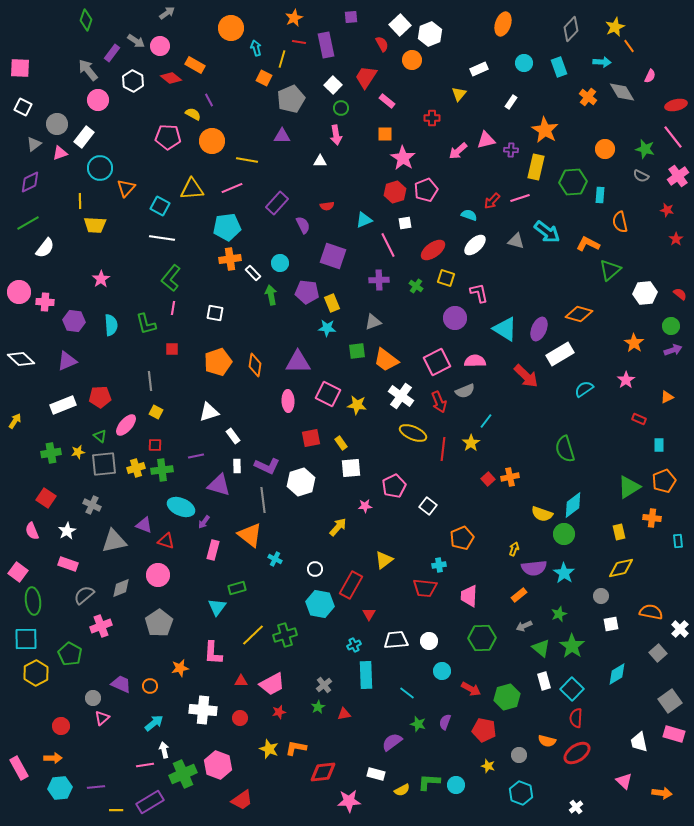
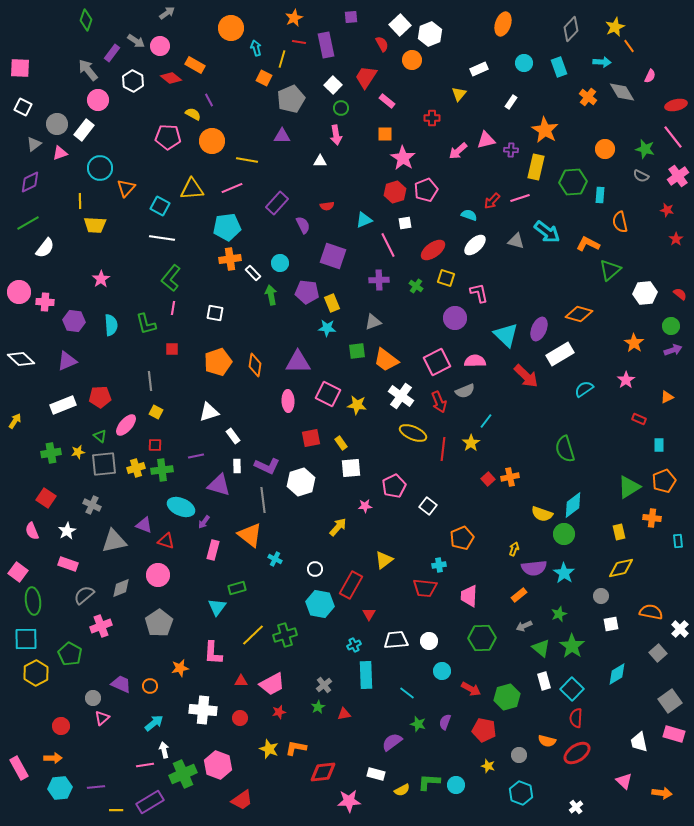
white rectangle at (84, 137): moved 7 px up
cyan triangle at (505, 329): moved 1 px right, 6 px down; rotated 12 degrees clockwise
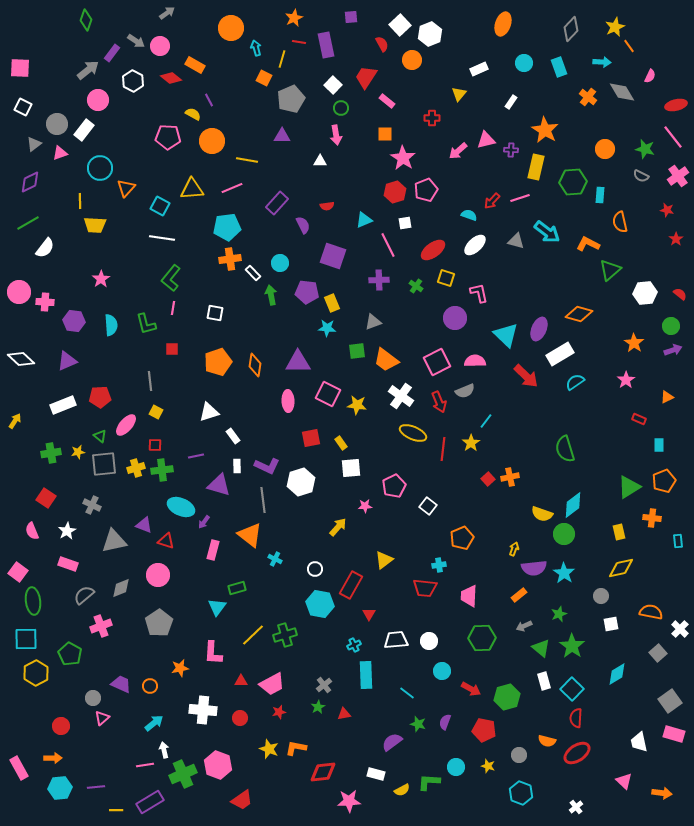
gray arrow at (88, 70): rotated 90 degrees clockwise
cyan semicircle at (584, 389): moved 9 px left, 7 px up
cyan circle at (456, 785): moved 18 px up
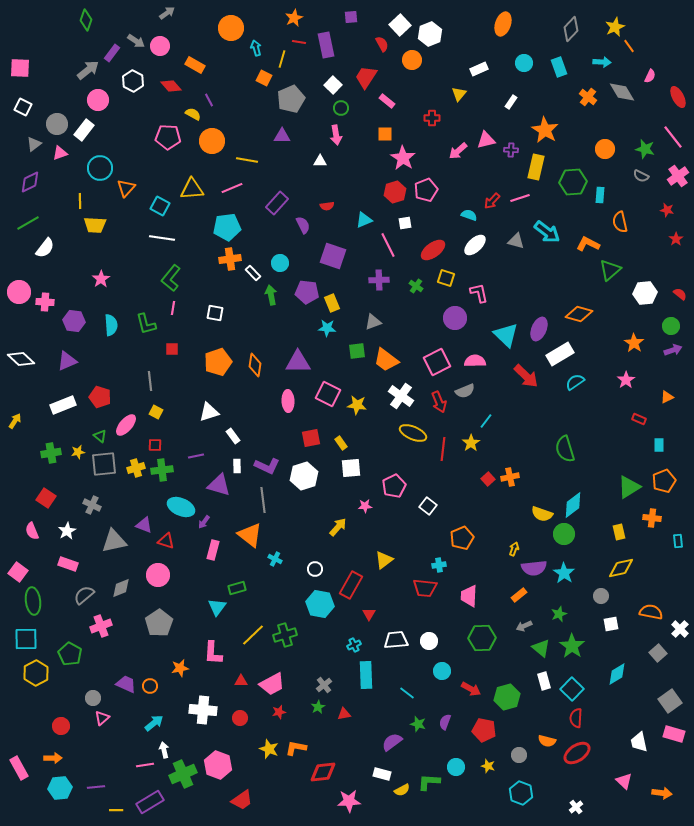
red diamond at (171, 78): moved 8 px down; rotated 10 degrees clockwise
red ellipse at (676, 105): moved 2 px right, 8 px up; rotated 75 degrees clockwise
red pentagon at (100, 397): rotated 20 degrees clockwise
white hexagon at (301, 482): moved 3 px right, 6 px up
purple trapezoid at (121, 684): moved 5 px right
white rectangle at (376, 774): moved 6 px right
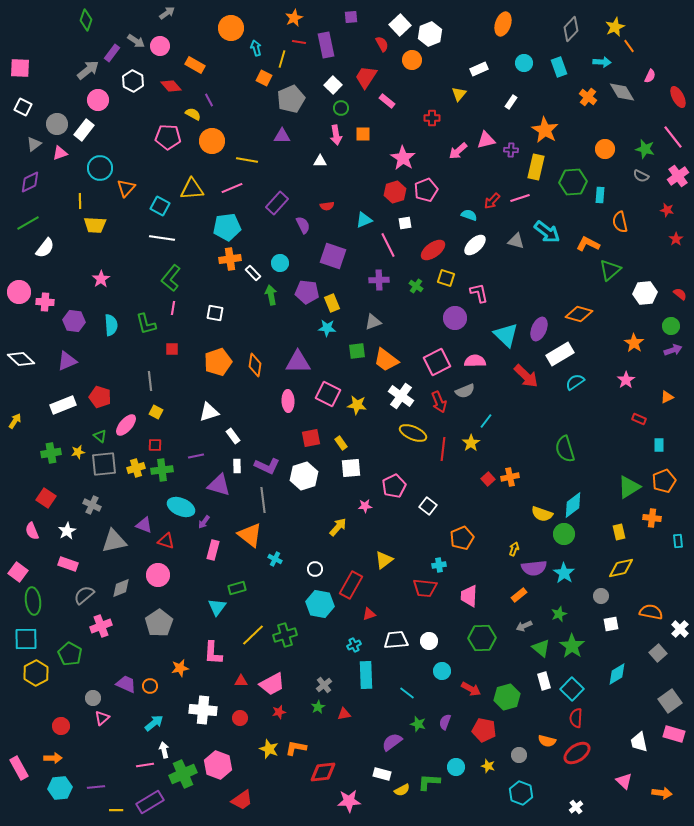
orange square at (385, 134): moved 22 px left
red triangle at (369, 614): rotated 40 degrees clockwise
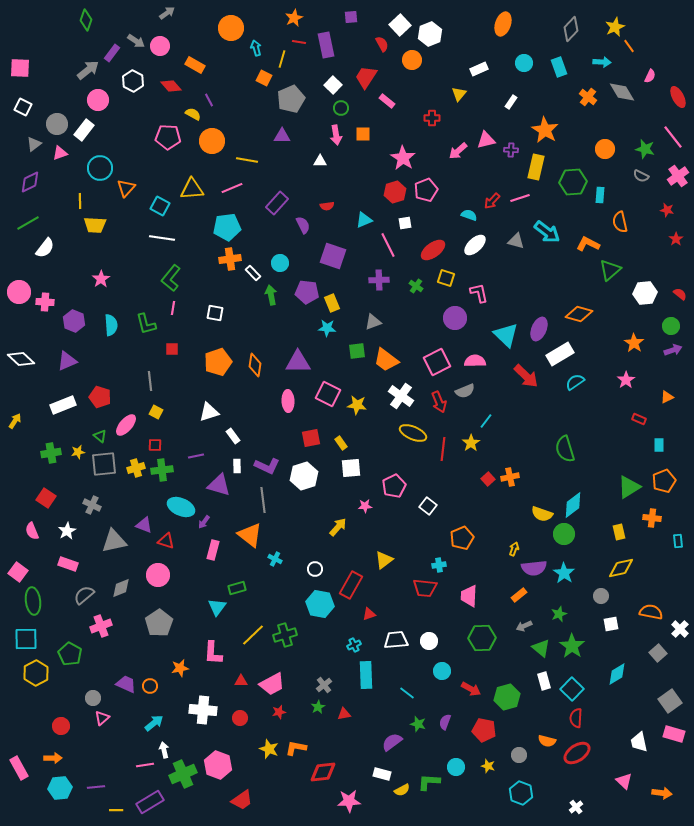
purple hexagon at (74, 321): rotated 15 degrees clockwise
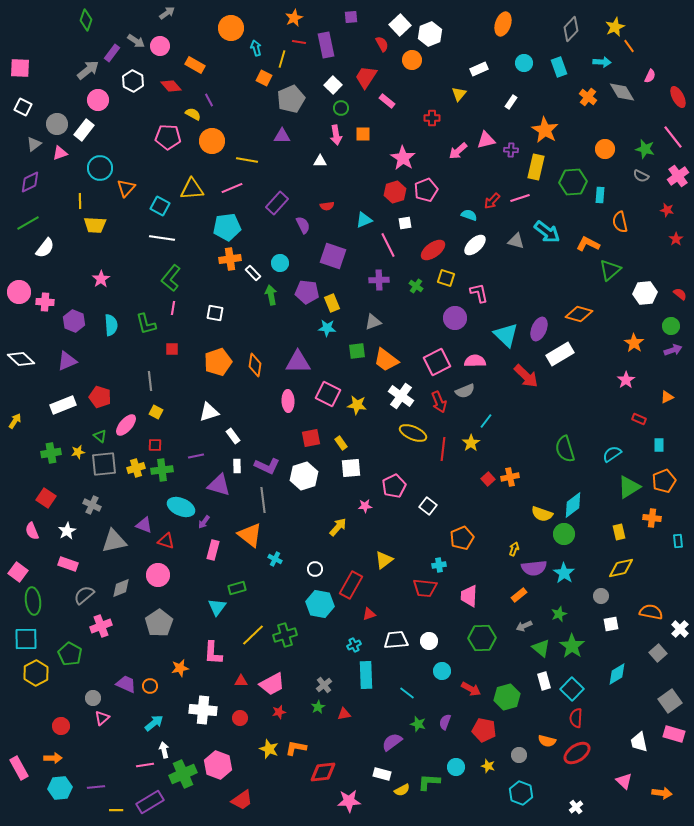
cyan semicircle at (575, 382): moved 37 px right, 72 px down
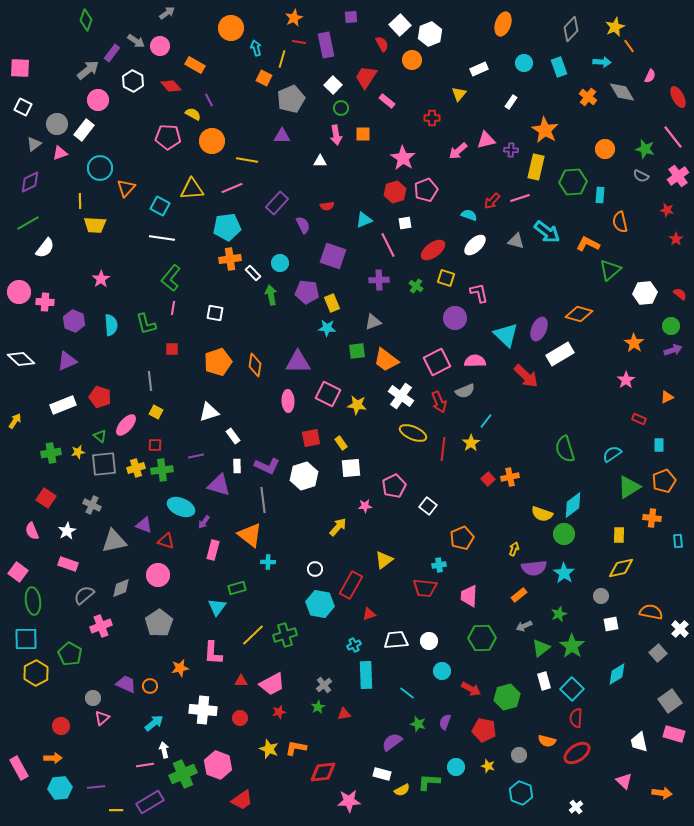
yellow rectangle at (619, 532): moved 3 px down; rotated 14 degrees clockwise
cyan cross at (275, 559): moved 7 px left, 3 px down; rotated 24 degrees counterclockwise
green triangle at (541, 648): rotated 42 degrees clockwise
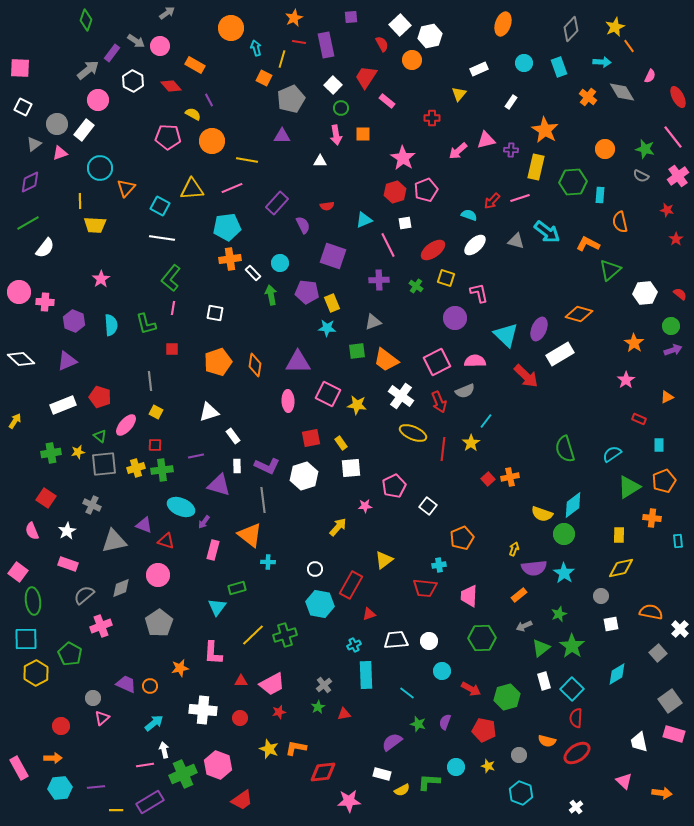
white hexagon at (430, 34): moved 2 px down; rotated 10 degrees clockwise
